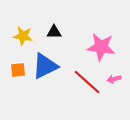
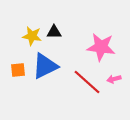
yellow star: moved 9 px right
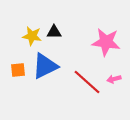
pink star: moved 5 px right, 5 px up
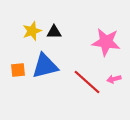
yellow star: moved 5 px up; rotated 30 degrees counterclockwise
blue triangle: rotated 12 degrees clockwise
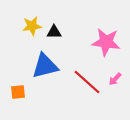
yellow star: moved 5 px up; rotated 12 degrees clockwise
orange square: moved 22 px down
pink arrow: moved 1 px right; rotated 32 degrees counterclockwise
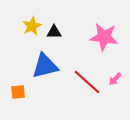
yellow star: rotated 18 degrees counterclockwise
pink star: moved 2 px left, 5 px up
